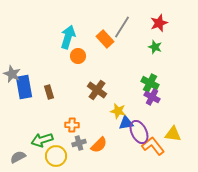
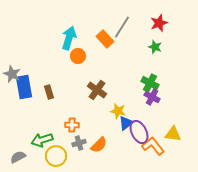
cyan arrow: moved 1 px right, 1 px down
blue triangle: rotated 28 degrees counterclockwise
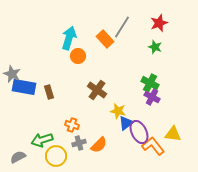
blue rectangle: rotated 70 degrees counterclockwise
orange cross: rotated 16 degrees clockwise
